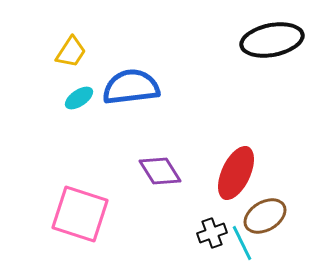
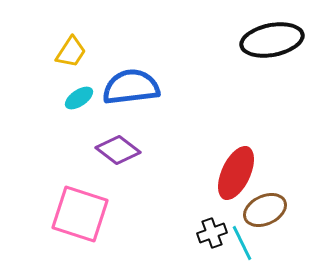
purple diamond: moved 42 px left, 21 px up; rotated 21 degrees counterclockwise
brown ellipse: moved 6 px up; rotated 6 degrees clockwise
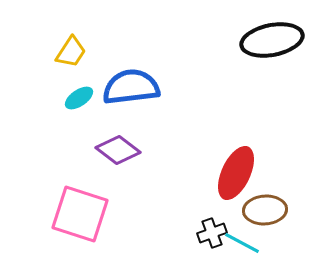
brown ellipse: rotated 21 degrees clockwise
cyan line: rotated 36 degrees counterclockwise
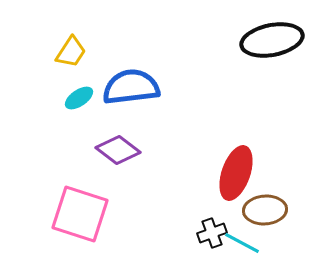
red ellipse: rotated 6 degrees counterclockwise
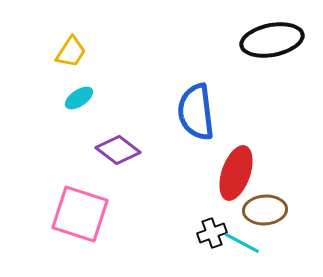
blue semicircle: moved 65 px right, 25 px down; rotated 90 degrees counterclockwise
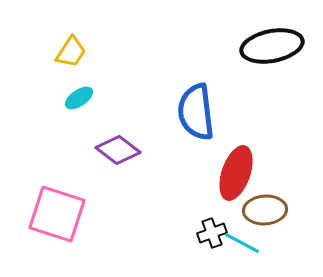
black ellipse: moved 6 px down
pink square: moved 23 px left
